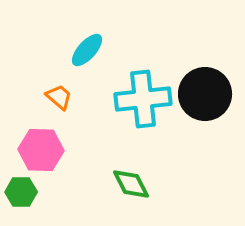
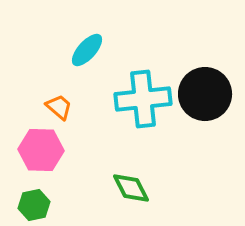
orange trapezoid: moved 10 px down
green diamond: moved 4 px down
green hexagon: moved 13 px right, 13 px down; rotated 12 degrees counterclockwise
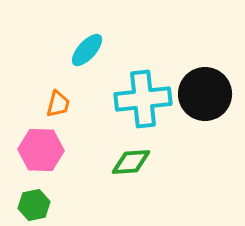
orange trapezoid: moved 1 px left, 3 px up; rotated 64 degrees clockwise
green diamond: moved 26 px up; rotated 66 degrees counterclockwise
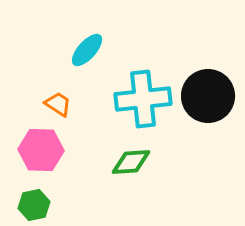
black circle: moved 3 px right, 2 px down
orange trapezoid: rotated 72 degrees counterclockwise
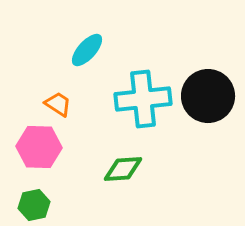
pink hexagon: moved 2 px left, 3 px up
green diamond: moved 8 px left, 7 px down
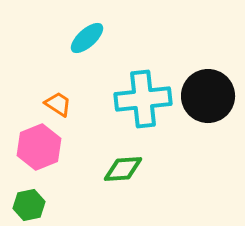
cyan ellipse: moved 12 px up; rotated 6 degrees clockwise
pink hexagon: rotated 24 degrees counterclockwise
green hexagon: moved 5 px left
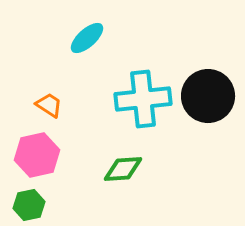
orange trapezoid: moved 9 px left, 1 px down
pink hexagon: moved 2 px left, 8 px down; rotated 9 degrees clockwise
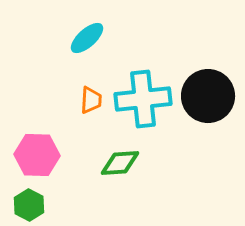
orange trapezoid: moved 42 px right, 5 px up; rotated 60 degrees clockwise
pink hexagon: rotated 15 degrees clockwise
green diamond: moved 3 px left, 6 px up
green hexagon: rotated 20 degrees counterclockwise
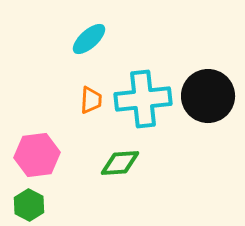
cyan ellipse: moved 2 px right, 1 px down
pink hexagon: rotated 9 degrees counterclockwise
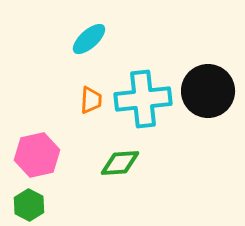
black circle: moved 5 px up
pink hexagon: rotated 6 degrees counterclockwise
